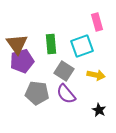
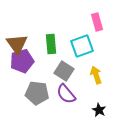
yellow arrow: rotated 120 degrees counterclockwise
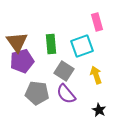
brown triangle: moved 2 px up
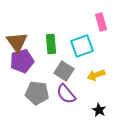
pink rectangle: moved 4 px right
yellow arrow: rotated 90 degrees counterclockwise
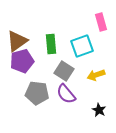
brown triangle: moved 1 px up; rotated 30 degrees clockwise
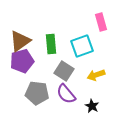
brown triangle: moved 3 px right
black star: moved 7 px left, 4 px up
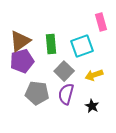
gray square: rotated 12 degrees clockwise
yellow arrow: moved 2 px left
purple semicircle: rotated 55 degrees clockwise
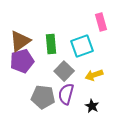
gray pentagon: moved 6 px right, 4 px down
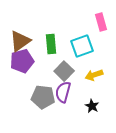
purple semicircle: moved 3 px left, 2 px up
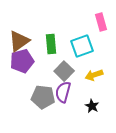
brown triangle: moved 1 px left
